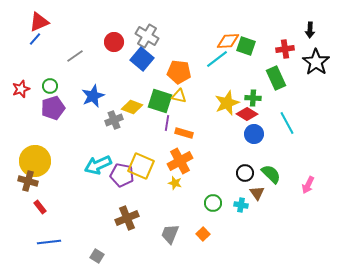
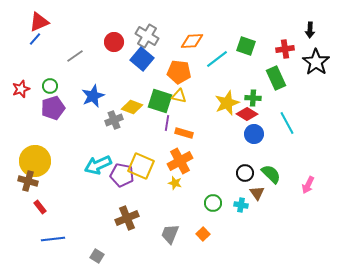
orange diamond at (228, 41): moved 36 px left
blue line at (49, 242): moved 4 px right, 3 px up
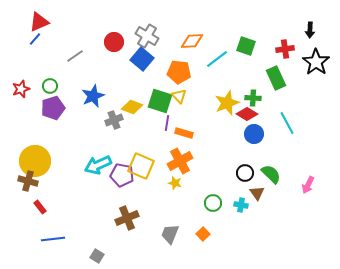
yellow triangle at (179, 96): rotated 35 degrees clockwise
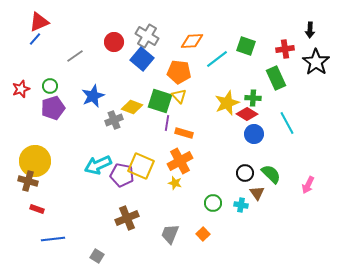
red rectangle at (40, 207): moved 3 px left, 2 px down; rotated 32 degrees counterclockwise
